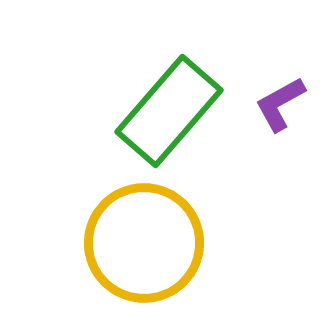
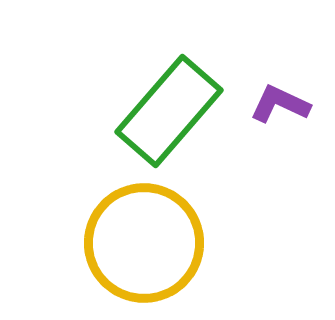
purple L-shape: rotated 54 degrees clockwise
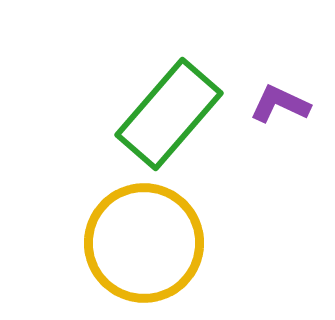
green rectangle: moved 3 px down
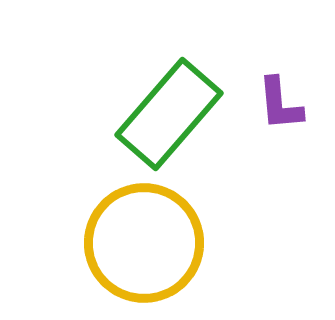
purple L-shape: rotated 120 degrees counterclockwise
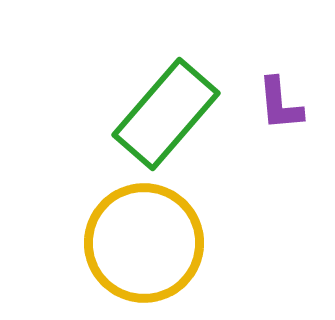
green rectangle: moved 3 px left
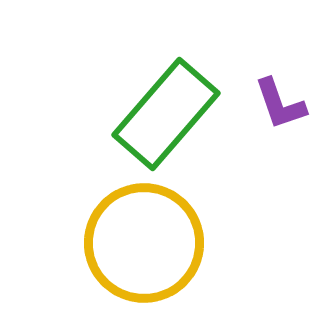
purple L-shape: rotated 14 degrees counterclockwise
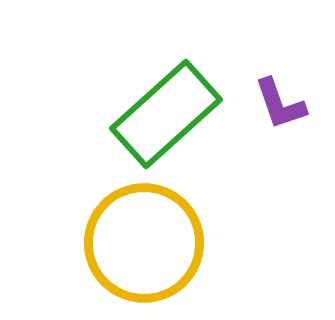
green rectangle: rotated 7 degrees clockwise
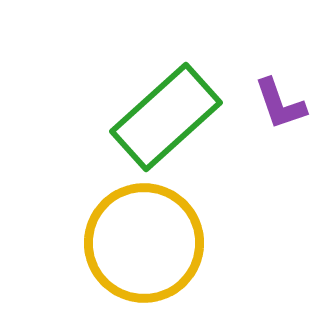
green rectangle: moved 3 px down
